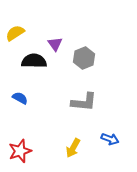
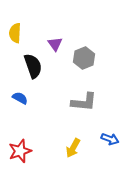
yellow semicircle: rotated 54 degrees counterclockwise
black semicircle: moved 1 px left, 5 px down; rotated 70 degrees clockwise
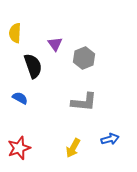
blue arrow: rotated 36 degrees counterclockwise
red star: moved 1 px left, 3 px up
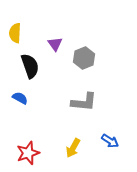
black semicircle: moved 3 px left
blue arrow: moved 2 px down; rotated 48 degrees clockwise
red star: moved 9 px right, 5 px down
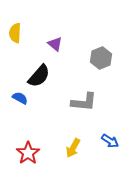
purple triangle: rotated 14 degrees counterclockwise
gray hexagon: moved 17 px right
black semicircle: moved 9 px right, 10 px down; rotated 60 degrees clockwise
red star: rotated 15 degrees counterclockwise
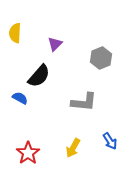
purple triangle: rotated 35 degrees clockwise
blue arrow: rotated 24 degrees clockwise
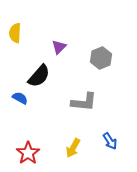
purple triangle: moved 4 px right, 3 px down
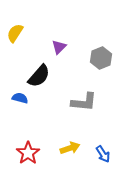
yellow semicircle: rotated 30 degrees clockwise
blue semicircle: rotated 14 degrees counterclockwise
blue arrow: moved 7 px left, 13 px down
yellow arrow: moved 3 px left; rotated 138 degrees counterclockwise
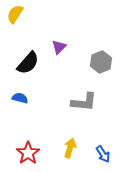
yellow semicircle: moved 19 px up
gray hexagon: moved 4 px down
black semicircle: moved 11 px left, 13 px up
yellow arrow: rotated 54 degrees counterclockwise
